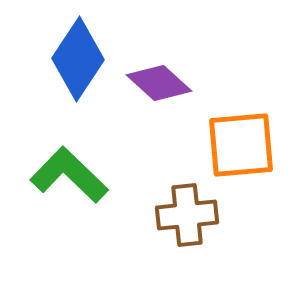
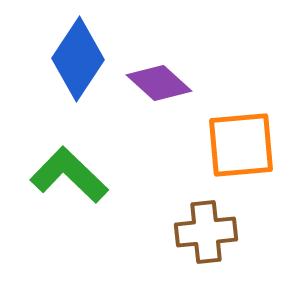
brown cross: moved 19 px right, 17 px down
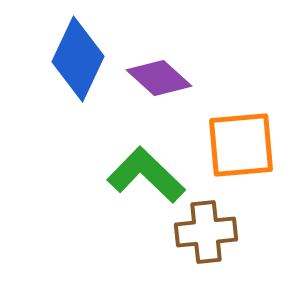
blue diamond: rotated 8 degrees counterclockwise
purple diamond: moved 5 px up
green L-shape: moved 77 px right
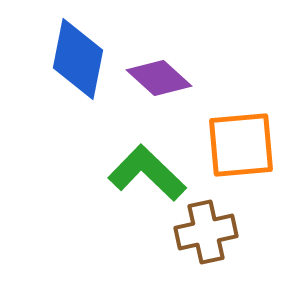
blue diamond: rotated 14 degrees counterclockwise
green L-shape: moved 1 px right, 2 px up
brown cross: rotated 6 degrees counterclockwise
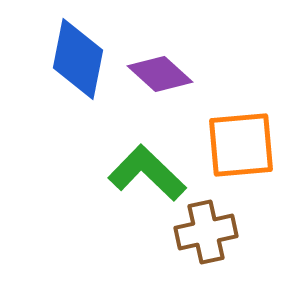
purple diamond: moved 1 px right, 4 px up
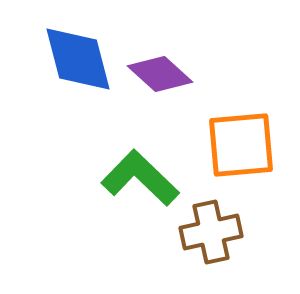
blue diamond: rotated 26 degrees counterclockwise
green L-shape: moved 7 px left, 5 px down
brown cross: moved 5 px right
